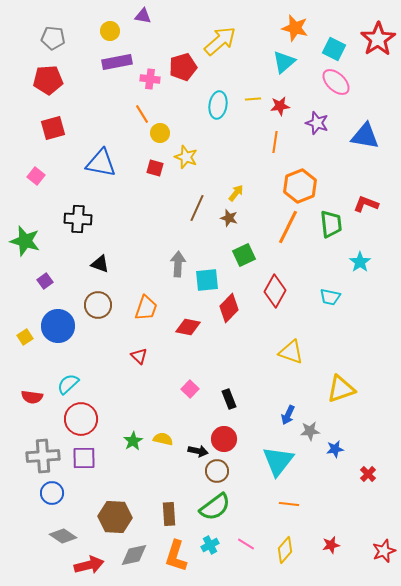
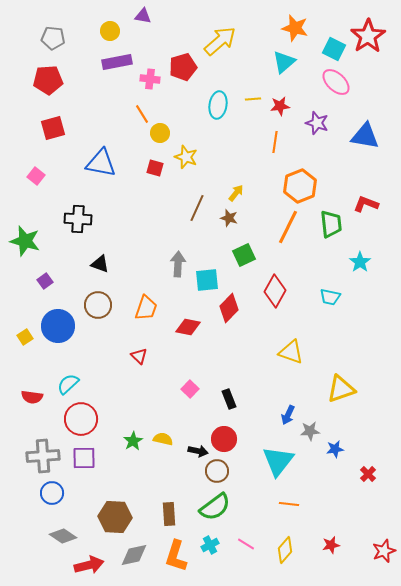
red star at (378, 39): moved 10 px left, 3 px up
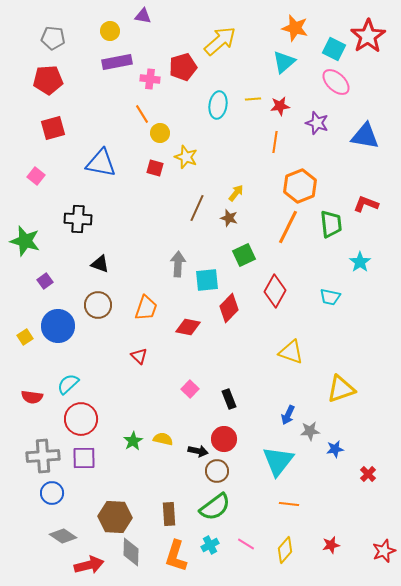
gray diamond at (134, 555): moved 3 px left, 3 px up; rotated 76 degrees counterclockwise
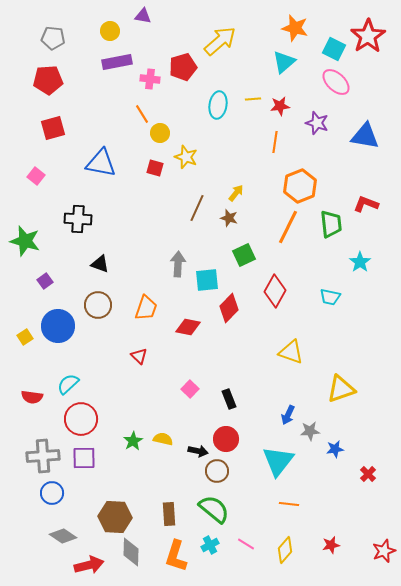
red circle at (224, 439): moved 2 px right
green semicircle at (215, 507): moved 1 px left, 2 px down; rotated 104 degrees counterclockwise
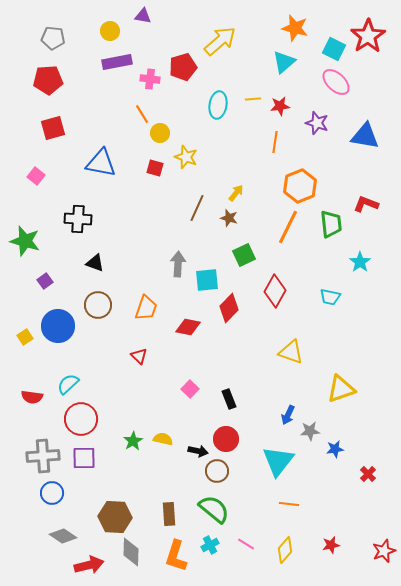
black triangle at (100, 264): moved 5 px left, 1 px up
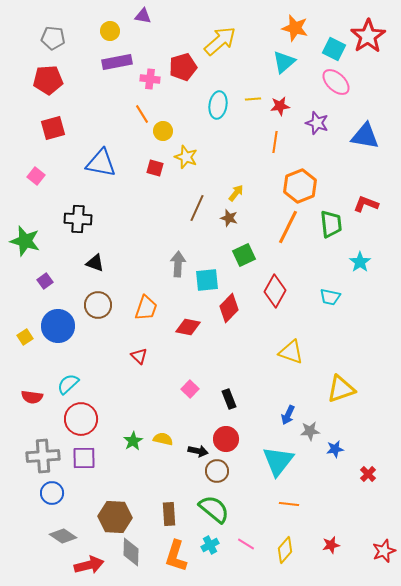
yellow circle at (160, 133): moved 3 px right, 2 px up
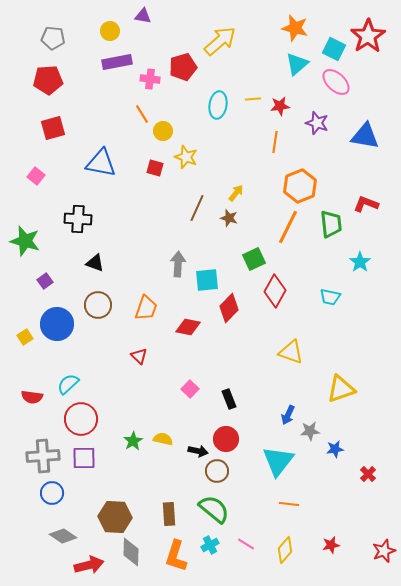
cyan triangle at (284, 62): moved 13 px right, 2 px down
green square at (244, 255): moved 10 px right, 4 px down
blue circle at (58, 326): moved 1 px left, 2 px up
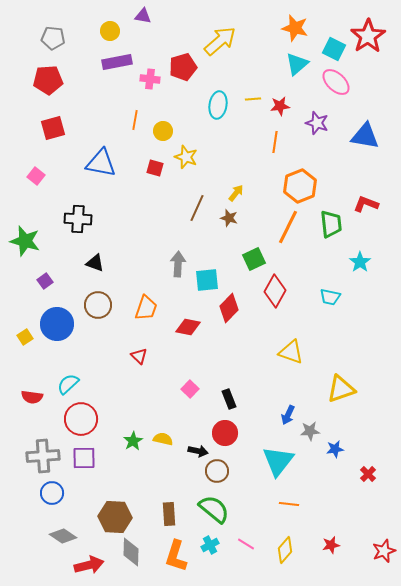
orange line at (142, 114): moved 7 px left, 6 px down; rotated 42 degrees clockwise
red circle at (226, 439): moved 1 px left, 6 px up
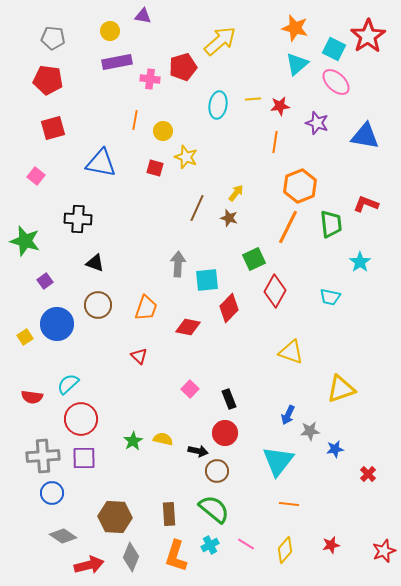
red pentagon at (48, 80): rotated 12 degrees clockwise
gray diamond at (131, 552): moved 5 px down; rotated 20 degrees clockwise
